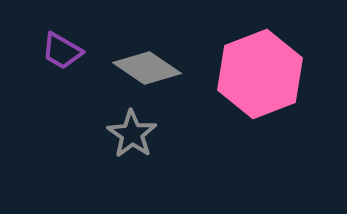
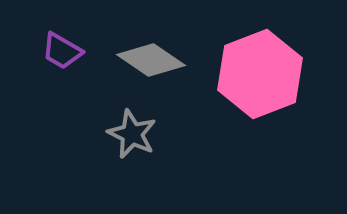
gray diamond: moved 4 px right, 8 px up
gray star: rotated 9 degrees counterclockwise
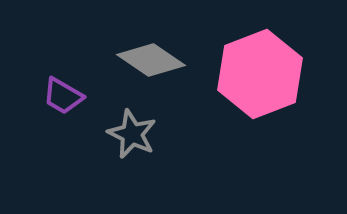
purple trapezoid: moved 1 px right, 45 px down
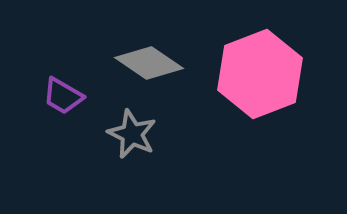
gray diamond: moved 2 px left, 3 px down
